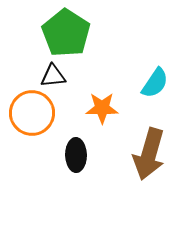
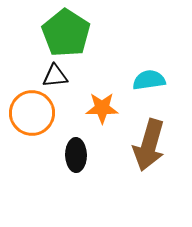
black triangle: moved 2 px right
cyan semicircle: moved 6 px left, 3 px up; rotated 132 degrees counterclockwise
brown arrow: moved 9 px up
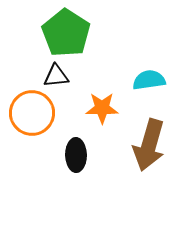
black triangle: moved 1 px right
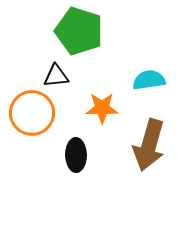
green pentagon: moved 13 px right, 2 px up; rotated 15 degrees counterclockwise
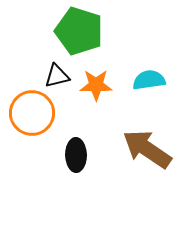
black triangle: moved 1 px right; rotated 8 degrees counterclockwise
orange star: moved 6 px left, 23 px up
brown arrow: moved 2 px left, 4 px down; rotated 108 degrees clockwise
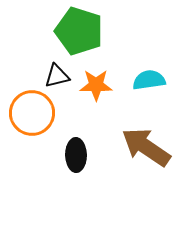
brown arrow: moved 1 px left, 2 px up
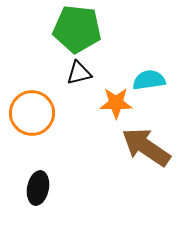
green pentagon: moved 2 px left, 2 px up; rotated 12 degrees counterclockwise
black triangle: moved 22 px right, 3 px up
orange star: moved 20 px right, 18 px down
black ellipse: moved 38 px left, 33 px down; rotated 12 degrees clockwise
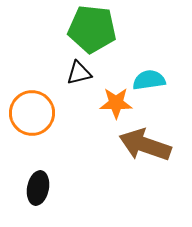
green pentagon: moved 15 px right
brown arrow: moved 1 px left, 2 px up; rotated 15 degrees counterclockwise
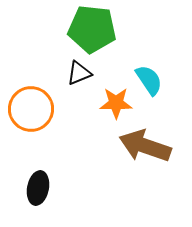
black triangle: rotated 8 degrees counterclockwise
cyan semicircle: rotated 64 degrees clockwise
orange circle: moved 1 px left, 4 px up
brown arrow: moved 1 px down
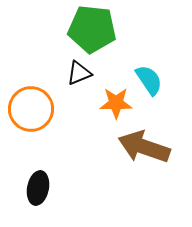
brown arrow: moved 1 px left, 1 px down
